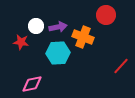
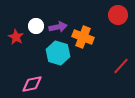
red circle: moved 12 px right
red star: moved 5 px left, 5 px up; rotated 21 degrees clockwise
cyan hexagon: rotated 20 degrees clockwise
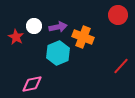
white circle: moved 2 px left
cyan hexagon: rotated 20 degrees clockwise
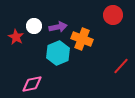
red circle: moved 5 px left
orange cross: moved 1 px left, 2 px down
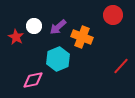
purple arrow: rotated 150 degrees clockwise
orange cross: moved 2 px up
cyan hexagon: moved 6 px down
pink diamond: moved 1 px right, 4 px up
